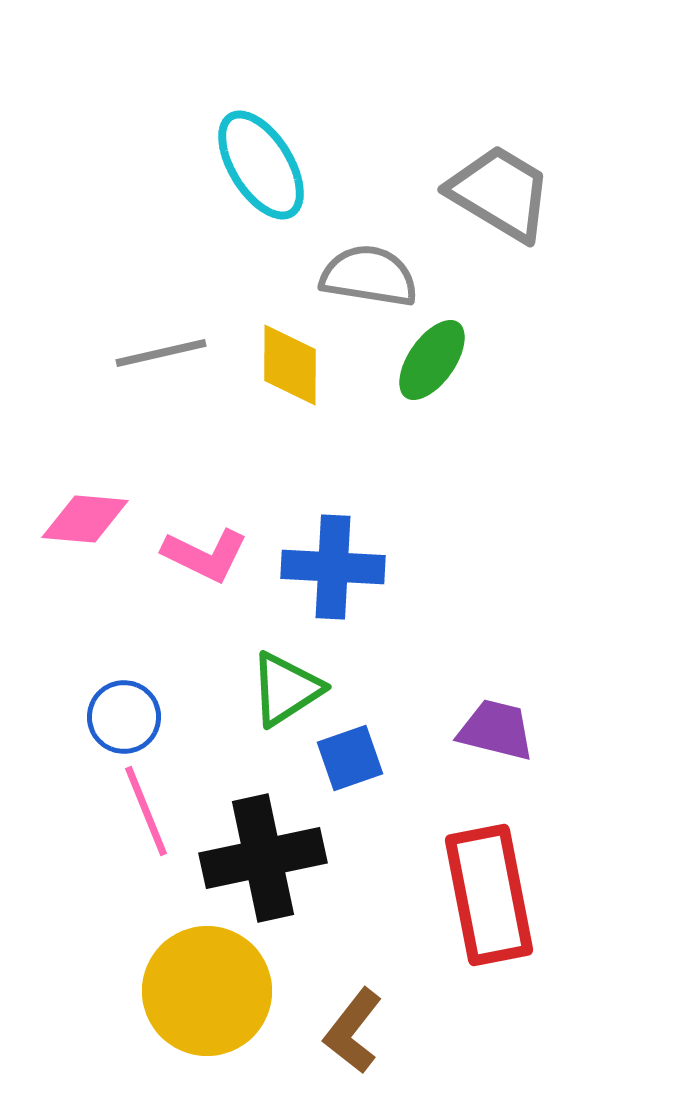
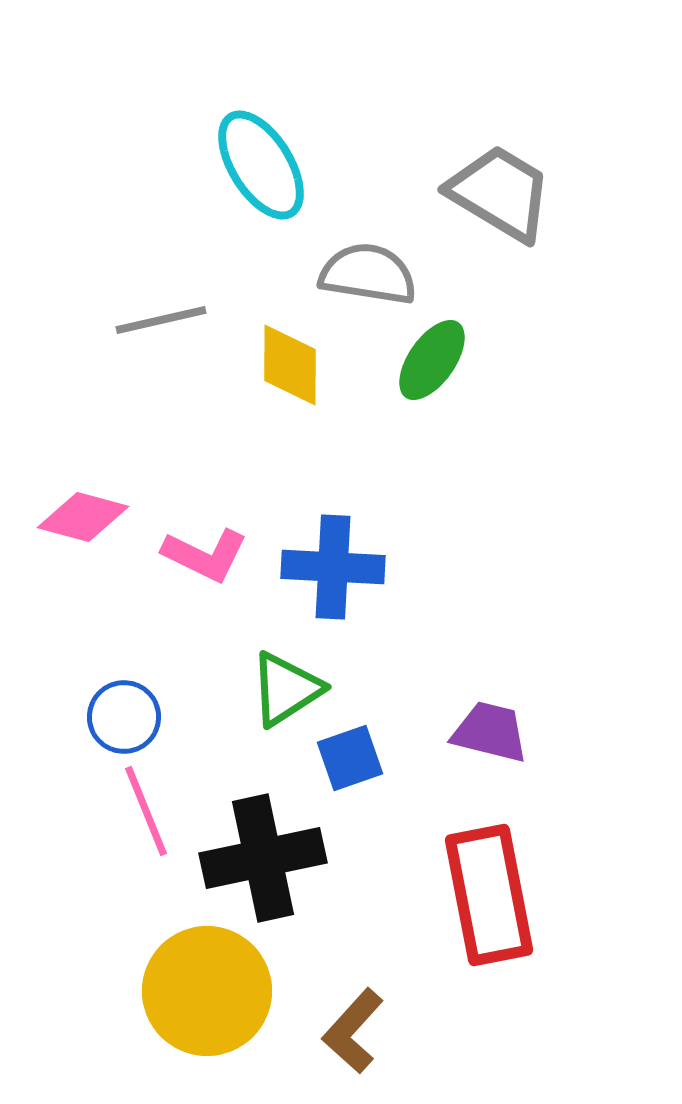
gray semicircle: moved 1 px left, 2 px up
gray line: moved 33 px up
pink diamond: moved 2 px left, 2 px up; rotated 10 degrees clockwise
purple trapezoid: moved 6 px left, 2 px down
brown L-shape: rotated 4 degrees clockwise
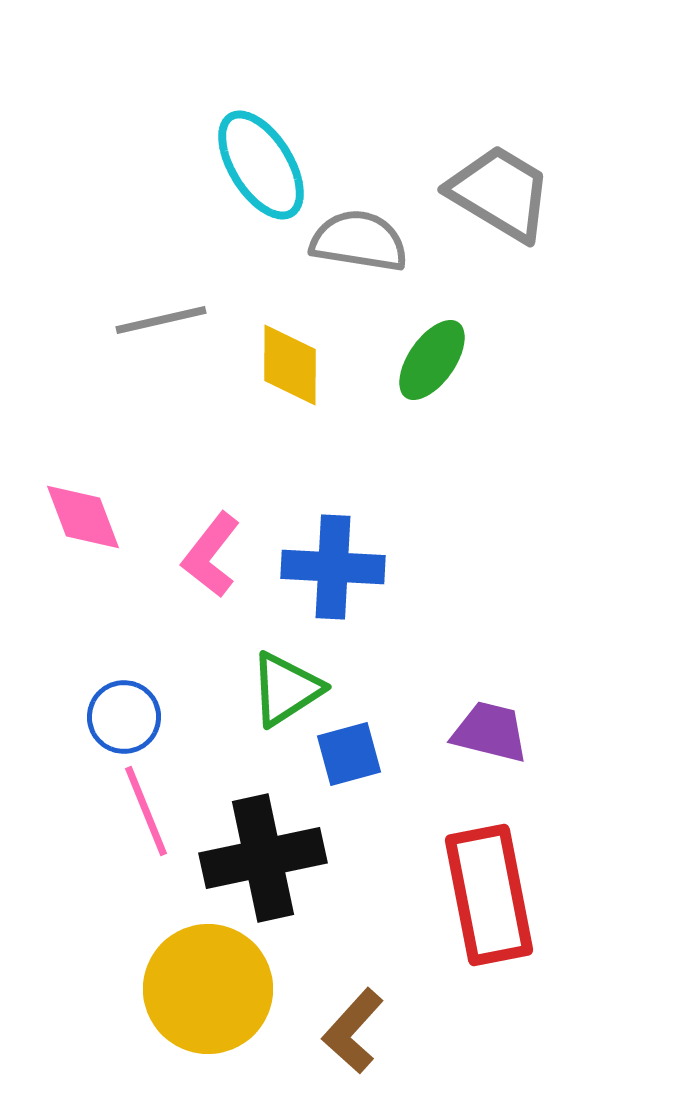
gray semicircle: moved 9 px left, 33 px up
pink diamond: rotated 54 degrees clockwise
pink L-shape: moved 6 px right; rotated 102 degrees clockwise
blue square: moved 1 px left, 4 px up; rotated 4 degrees clockwise
yellow circle: moved 1 px right, 2 px up
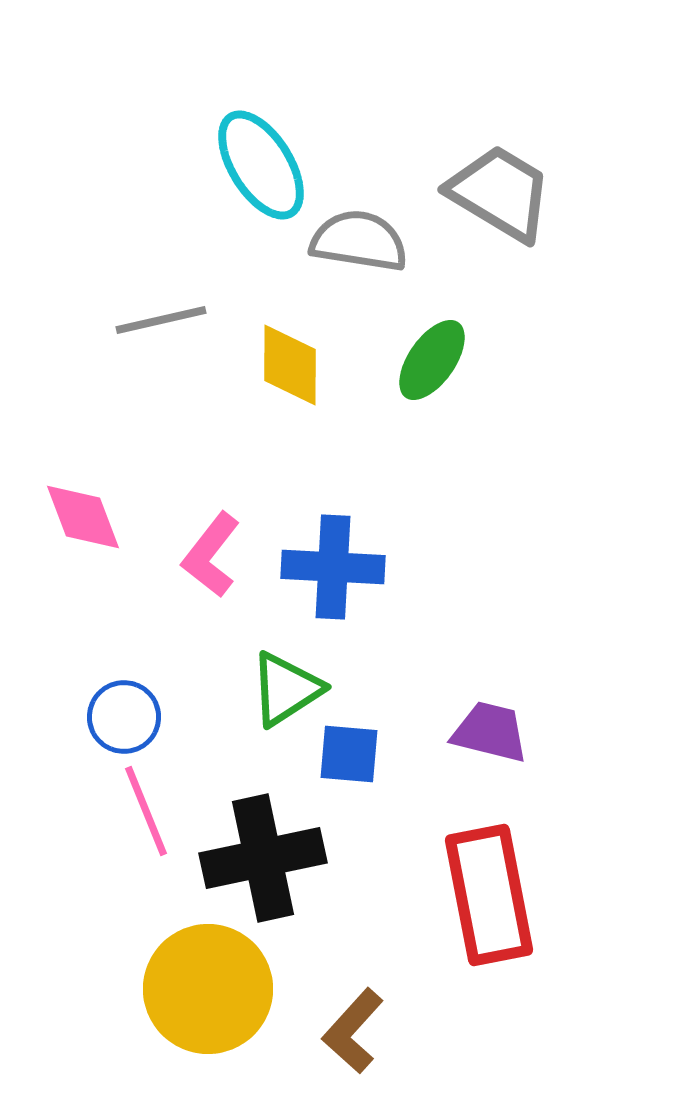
blue square: rotated 20 degrees clockwise
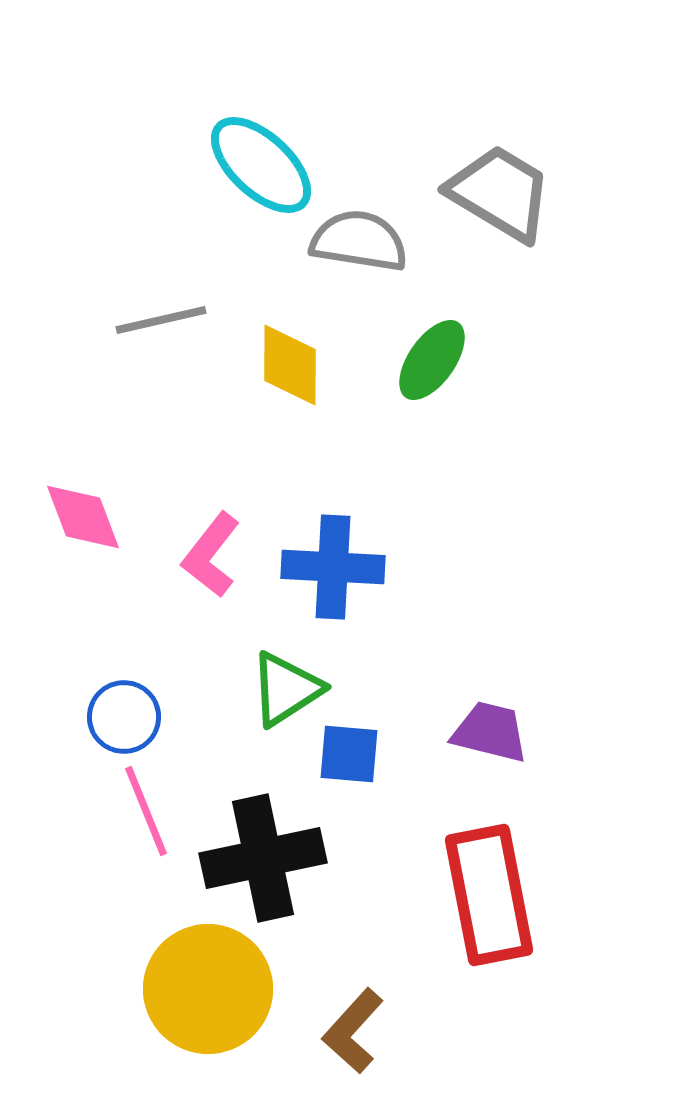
cyan ellipse: rotated 15 degrees counterclockwise
